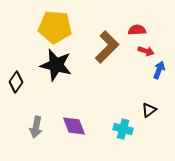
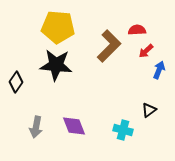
yellow pentagon: moved 3 px right
brown L-shape: moved 2 px right, 1 px up
red arrow: rotated 119 degrees clockwise
black star: rotated 8 degrees counterclockwise
cyan cross: moved 1 px down
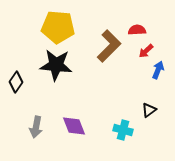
blue arrow: moved 1 px left
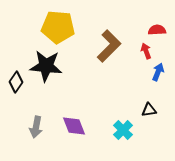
red semicircle: moved 20 px right
red arrow: rotated 112 degrees clockwise
black star: moved 10 px left, 1 px down
blue arrow: moved 2 px down
black triangle: rotated 28 degrees clockwise
cyan cross: rotated 30 degrees clockwise
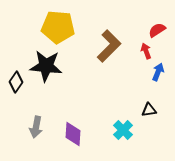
red semicircle: rotated 30 degrees counterclockwise
purple diamond: moved 1 px left, 8 px down; rotated 25 degrees clockwise
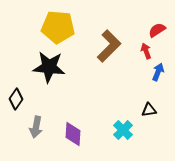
black star: moved 3 px right, 1 px down
black diamond: moved 17 px down
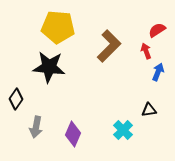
purple diamond: rotated 20 degrees clockwise
